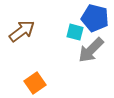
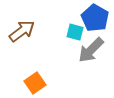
blue pentagon: rotated 16 degrees clockwise
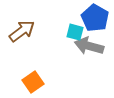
gray arrow: moved 2 px left, 4 px up; rotated 60 degrees clockwise
orange square: moved 2 px left, 1 px up
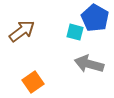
gray arrow: moved 18 px down
